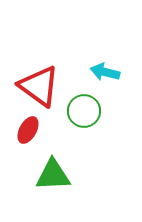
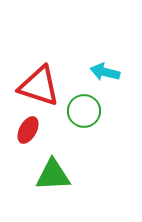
red triangle: rotated 18 degrees counterclockwise
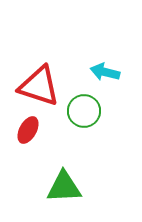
green triangle: moved 11 px right, 12 px down
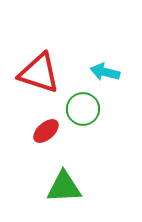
red triangle: moved 13 px up
green circle: moved 1 px left, 2 px up
red ellipse: moved 18 px right, 1 px down; rotated 20 degrees clockwise
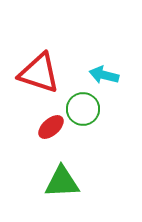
cyan arrow: moved 1 px left, 3 px down
red ellipse: moved 5 px right, 4 px up
green triangle: moved 2 px left, 5 px up
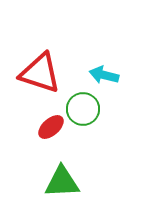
red triangle: moved 1 px right
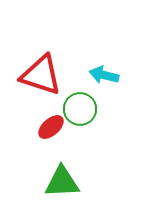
red triangle: moved 1 px right, 2 px down
green circle: moved 3 px left
